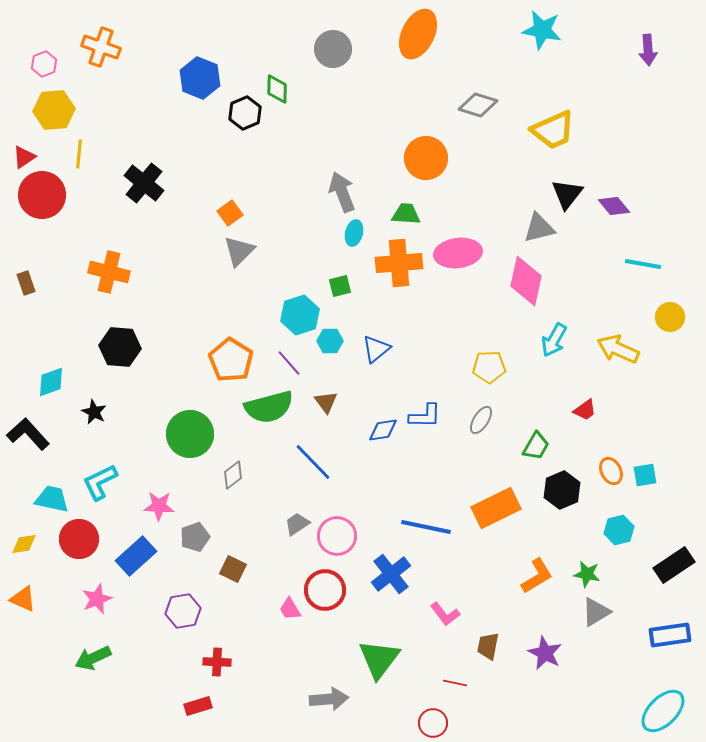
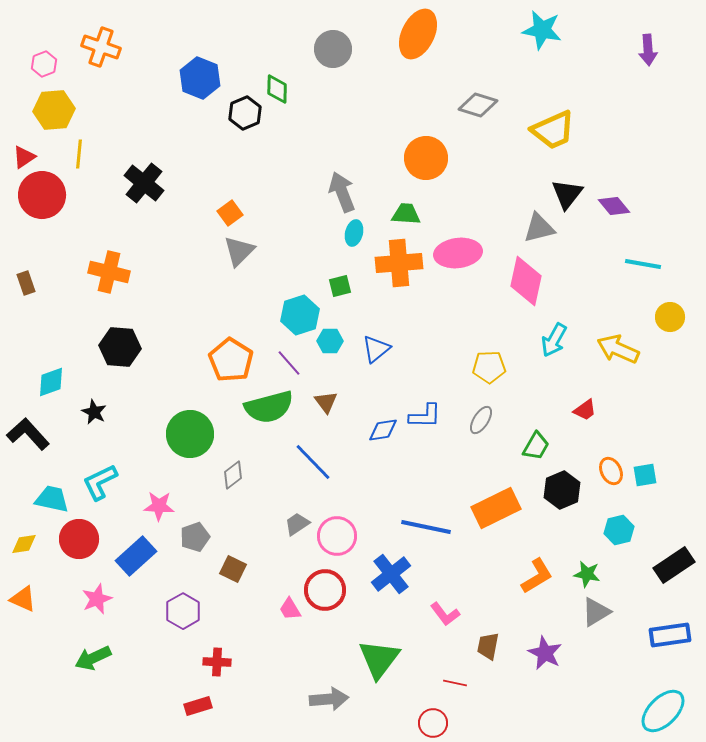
purple hexagon at (183, 611): rotated 20 degrees counterclockwise
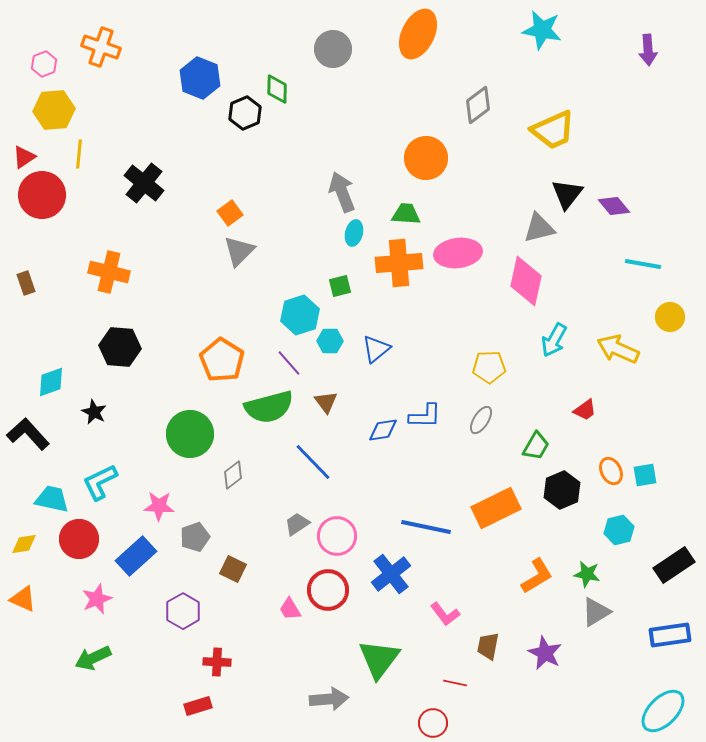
gray diamond at (478, 105): rotated 54 degrees counterclockwise
orange pentagon at (231, 360): moved 9 px left
red circle at (325, 590): moved 3 px right
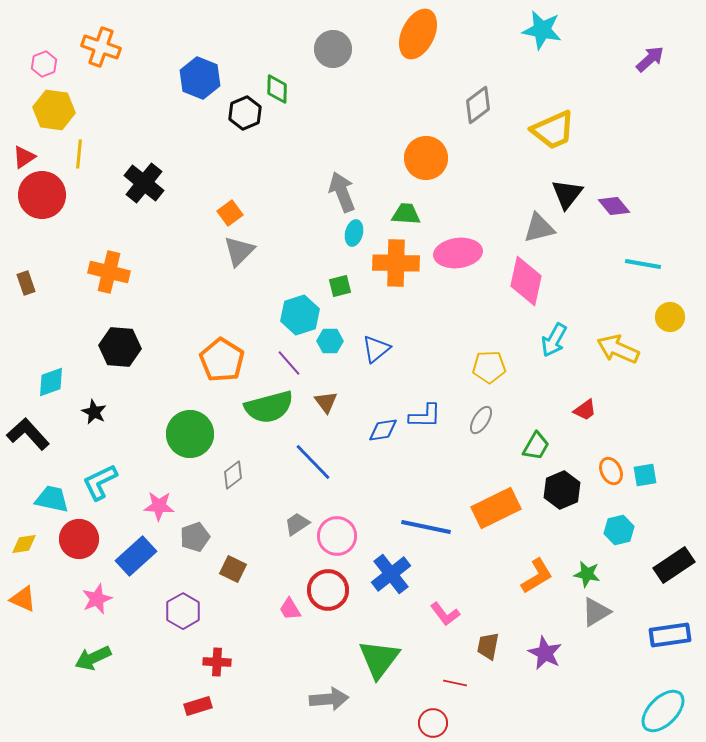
purple arrow at (648, 50): moved 2 px right, 9 px down; rotated 128 degrees counterclockwise
yellow hexagon at (54, 110): rotated 12 degrees clockwise
orange cross at (399, 263): moved 3 px left; rotated 6 degrees clockwise
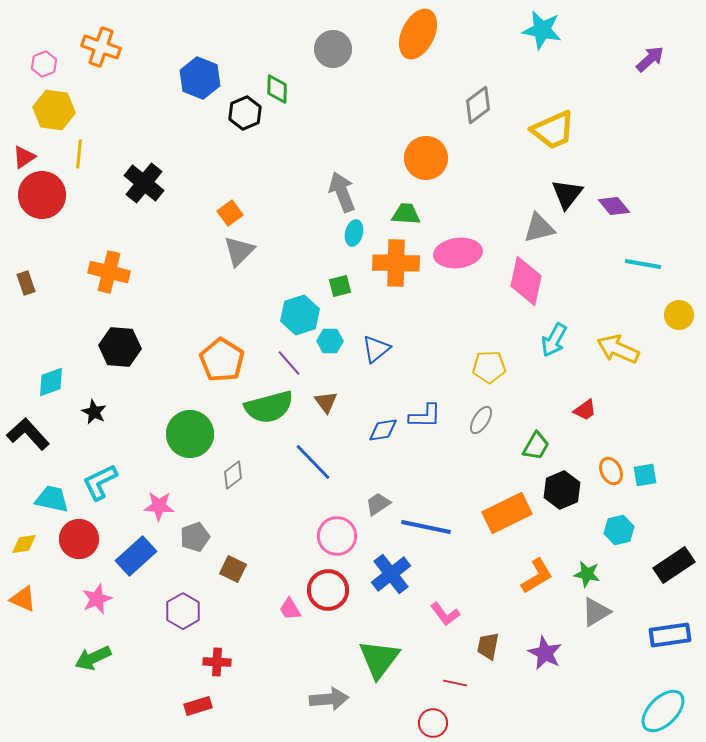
yellow circle at (670, 317): moved 9 px right, 2 px up
orange rectangle at (496, 508): moved 11 px right, 5 px down
gray trapezoid at (297, 524): moved 81 px right, 20 px up
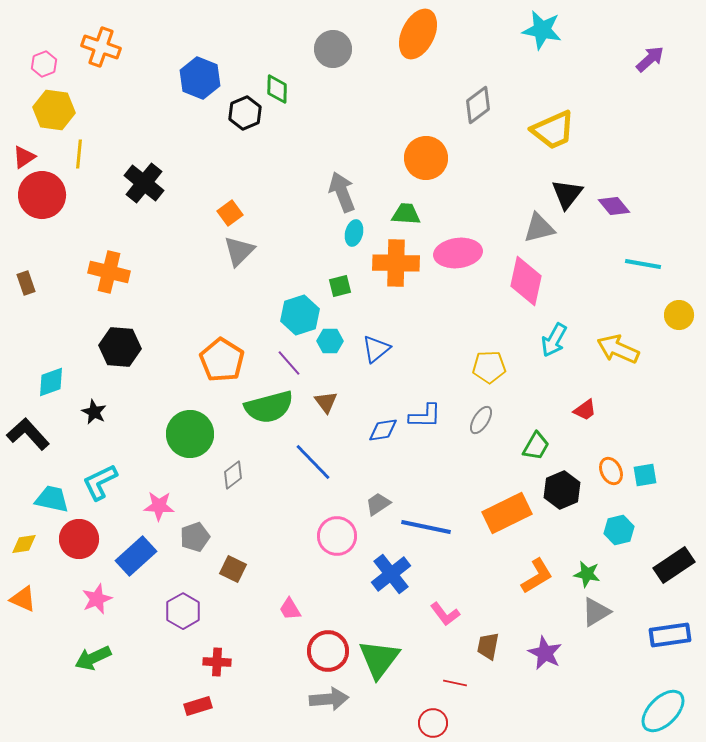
red circle at (328, 590): moved 61 px down
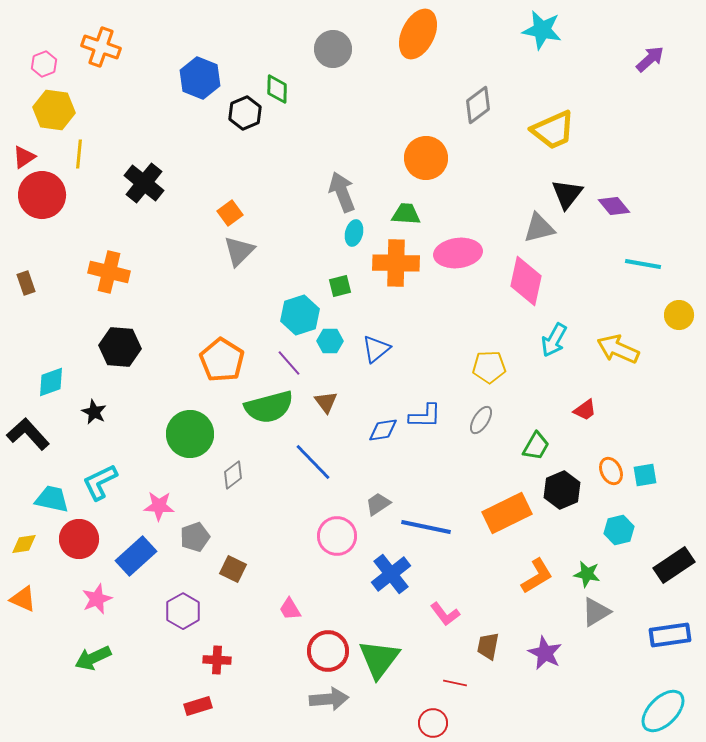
red cross at (217, 662): moved 2 px up
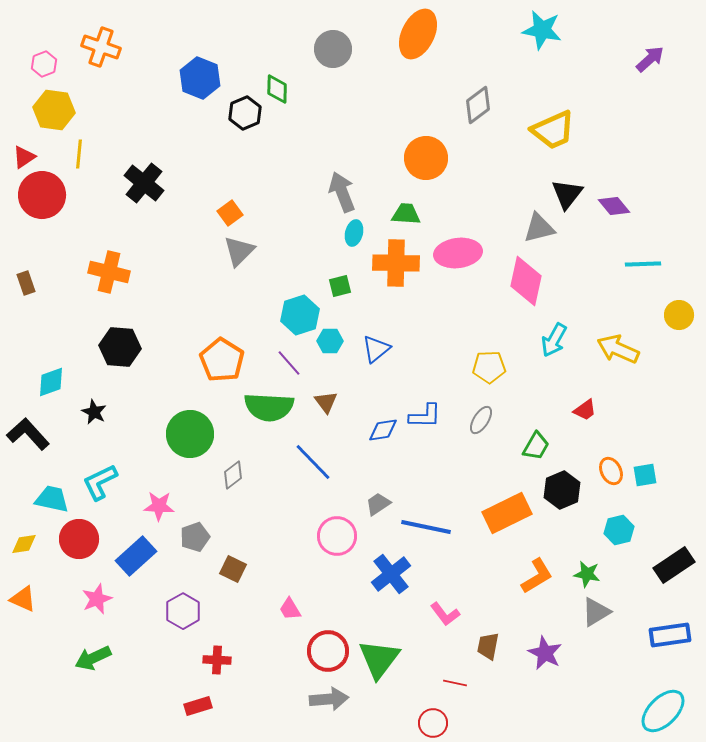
cyan line at (643, 264): rotated 12 degrees counterclockwise
green semicircle at (269, 407): rotated 18 degrees clockwise
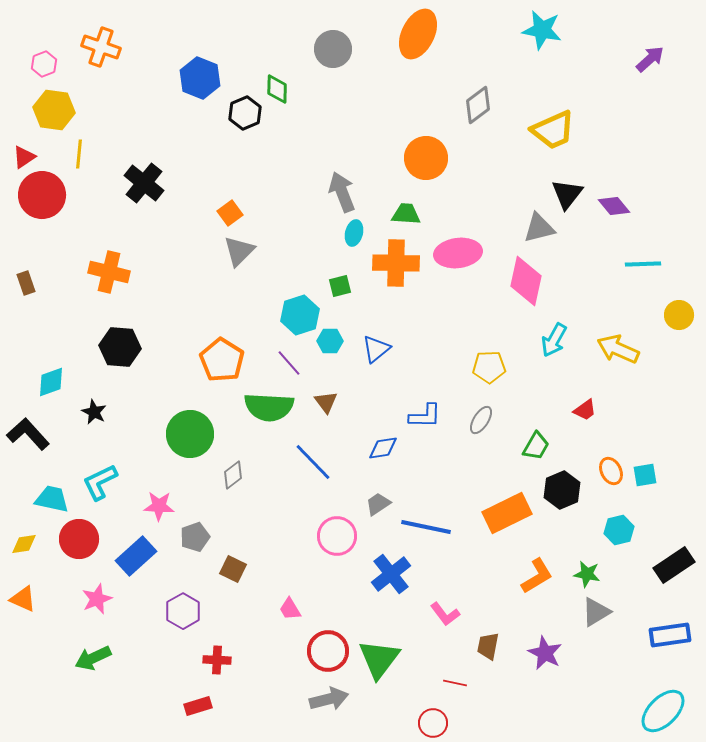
blue diamond at (383, 430): moved 18 px down
gray arrow at (329, 699): rotated 9 degrees counterclockwise
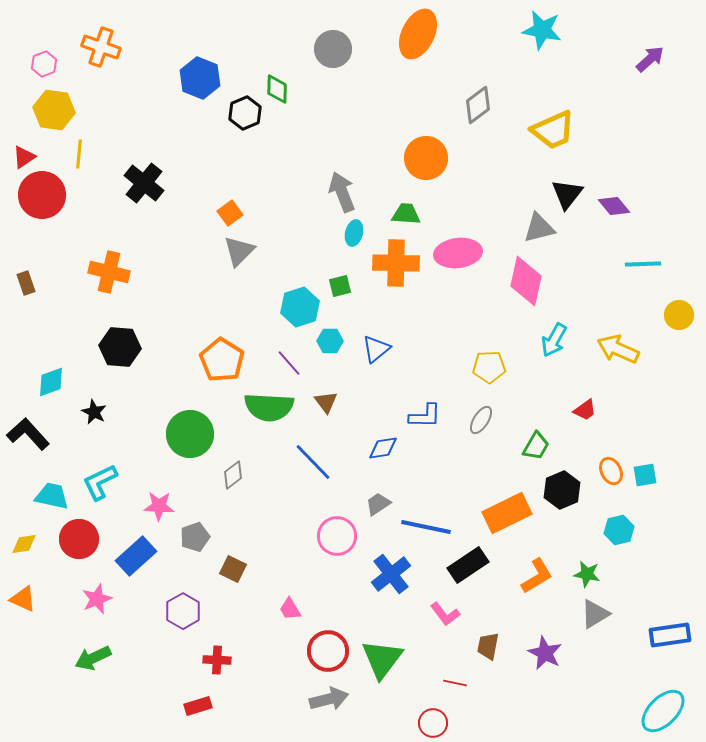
cyan hexagon at (300, 315): moved 8 px up
cyan trapezoid at (52, 499): moved 3 px up
black rectangle at (674, 565): moved 206 px left
gray triangle at (596, 612): moved 1 px left, 2 px down
green triangle at (379, 659): moved 3 px right
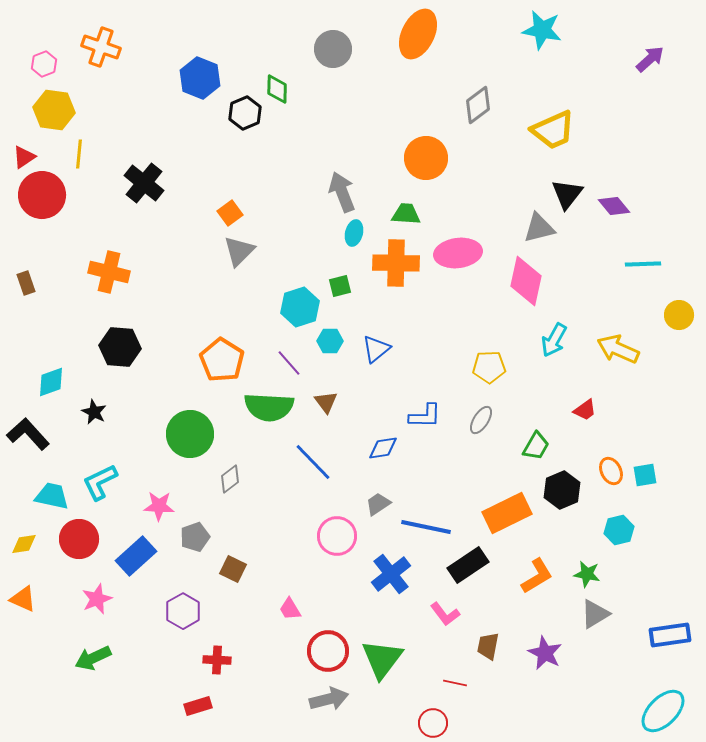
gray diamond at (233, 475): moved 3 px left, 4 px down
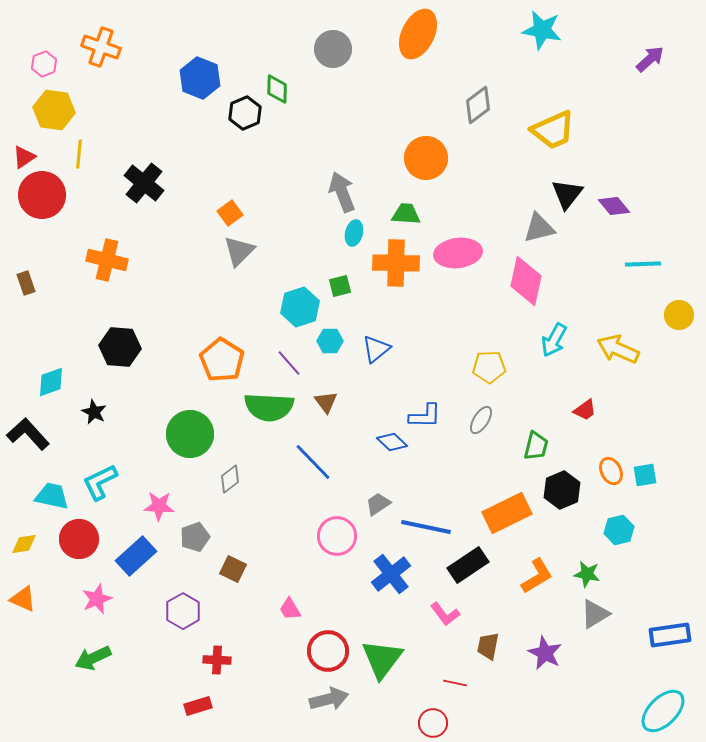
orange cross at (109, 272): moved 2 px left, 12 px up
green trapezoid at (536, 446): rotated 16 degrees counterclockwise
blue diamond at (383, 448): moved 9 px right, 6 px up; rotated 52 degrees clockwise
